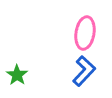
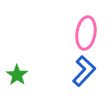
pink ellipse: moved 1 px right
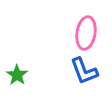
blue L-shape: rotated 116 degrees clockwise
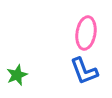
green star: rotated 15 degrees clockwise
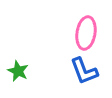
green star: moved 1 px right, 4 px up; rotated 25 degrees counterclockwise
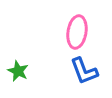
pink ellipse: moved 9 px left, 1 px up
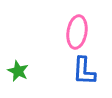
blue L-shape: rotated 24 degrees clockwise
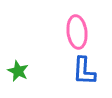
pink ellipse: rotated 16 degrees counterclockwise
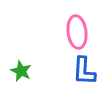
green star: moved 3 px right
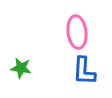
green star: moved 3 px up; rotated 15 degrees counterclockwise
